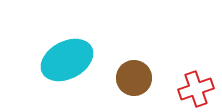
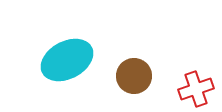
brown circle: moved 2 px up
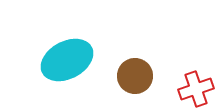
brown circle: moved 1 px right
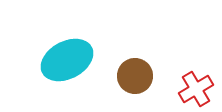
red cross: rotated 12 degrees counterclockwise
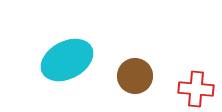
red cross: rotated 36 degrees clockwise
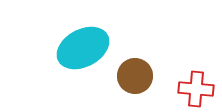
cyan ellipse: moved 16 px right, 12 px up
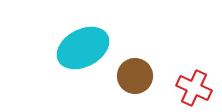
red cross: moved 2 px left, 1 px up; rotated 20 degrees clockwise
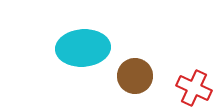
cyan ellipse: rotated 24 degrees clockwise
